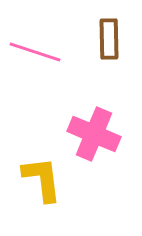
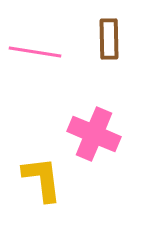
pink line: rotated 9 degrees counterclockwise
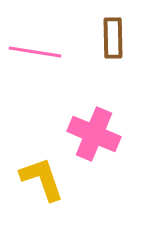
brown rectangle: moved 4 px right, 1 px up
yellow L-shape: rotated 12 degrees counterclockwise
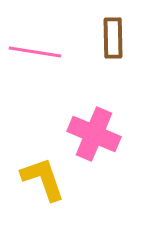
yellow L-shape: moved 1 px right
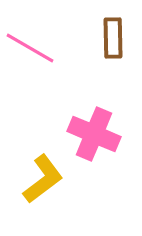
pink line: moved 5 px left, 4 px up; rotated 21 degrees clockwise
yellow L-shape: rotated 72 degrees clockwise
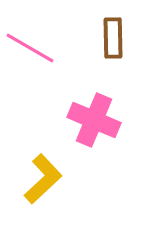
pink cross: moved 14 px up
yellow L-shape: rotated 6 degrees counterclockwise
